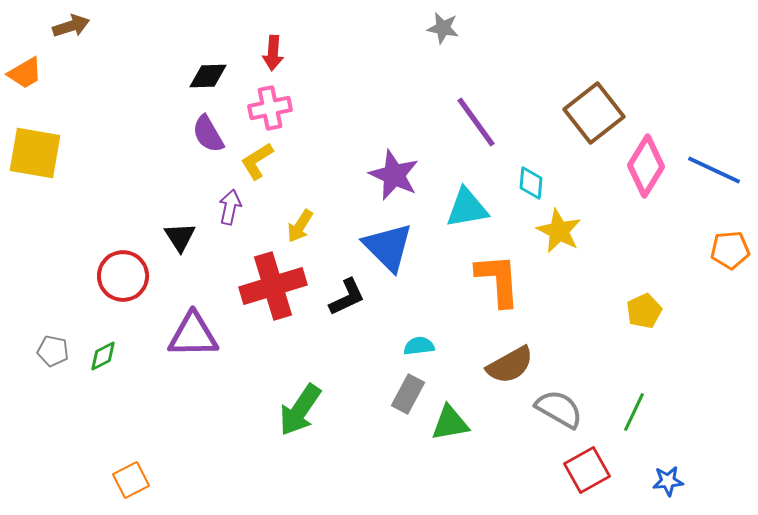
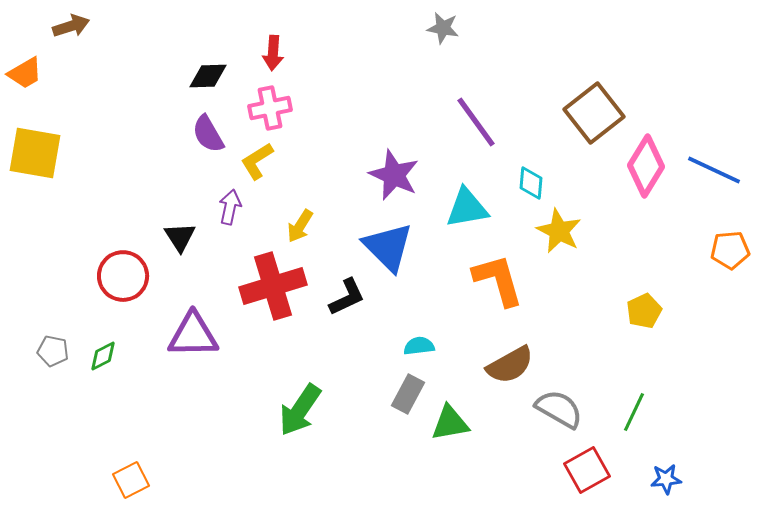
orange L-shape: rotated 12 degrees counterclockwise
blue star: moved 2 px left, 2 px up
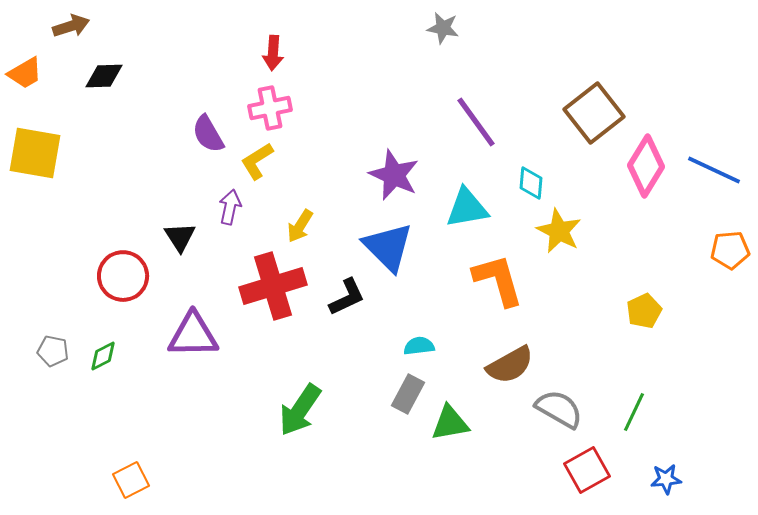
black diamond: moved 104 px left
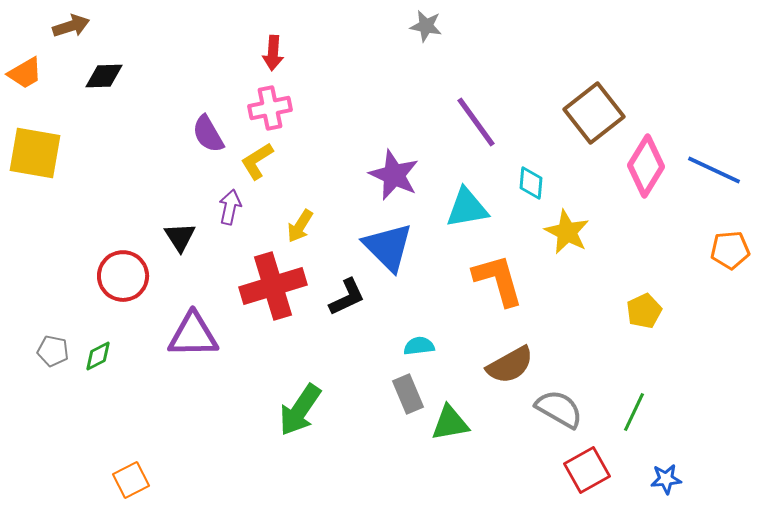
gray star: moved 17 px left, 2 px up
yellow star: moved 8 px right, 1 px down
green diamond: moved 5 px left
gray rectangle: rotated 51 degrees counterclockwise
